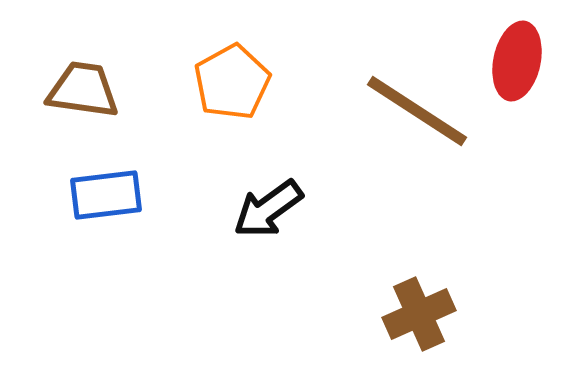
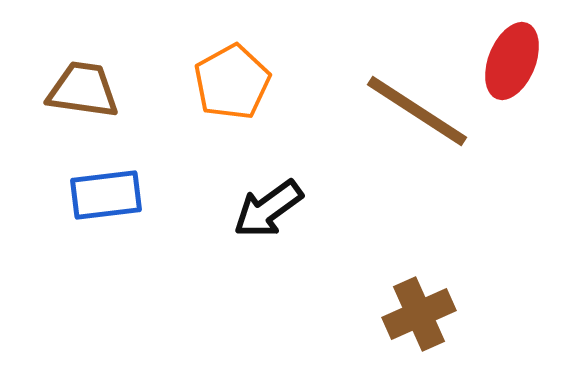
red ellipse: moved 5 px left; rotated 10 degrees clockwise
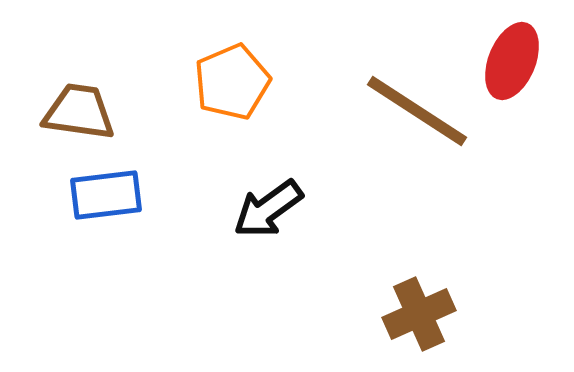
orange pentagon: rotated 6 degrees clockwise
brown trapezoid: moved 4 px left, 22 px down
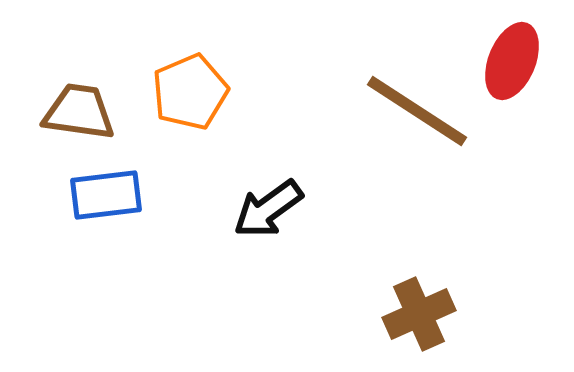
orange pentagon: moved 42 px left, 10 px down
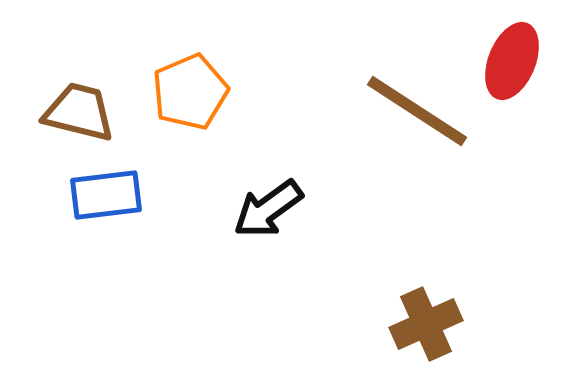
brown trapezoid: rotated 6 degrees clockwise
brown cross: moved 7 px right, 10 px down
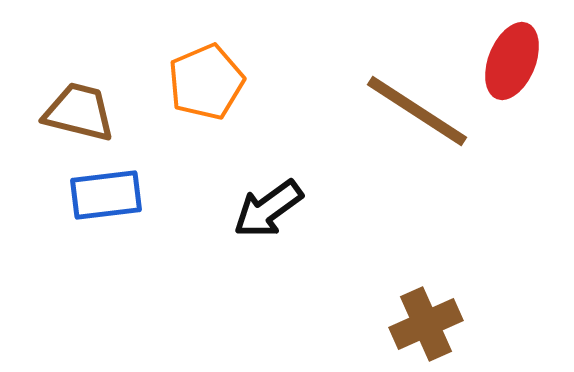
orange pentagon: moved 16 px right, 10 px up
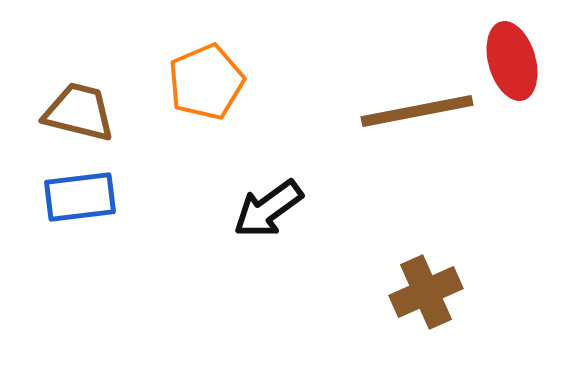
red ellipse: rotated 38 degrees counterclockwise
brown line: rotated 44 degrees counterclockwise
blue rectangle: moved 26 px left, 2 px down
brown cross: moved 32 px up
